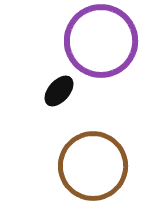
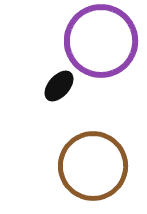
black ellipse: moved 5 px up
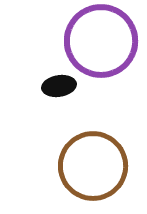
black ellipse: rotated 40 degrees clockwise
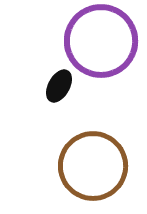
black ellipse: rotated 52 degrees counterclockwise
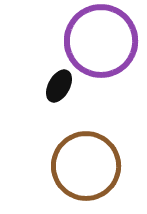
brown circle: moved 7 px left
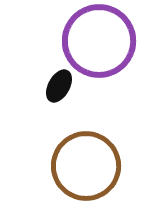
purple circle: moved 2 px left
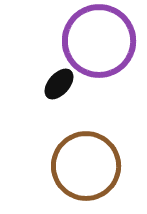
black ellipse: moved 2 px up; rotated 12 degrees clockwise
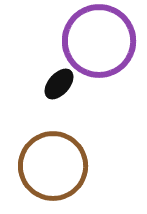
brown circle: moved 33 px left
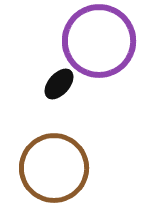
brown circle: moved 1 px right, 2 px down
